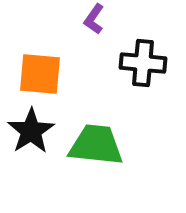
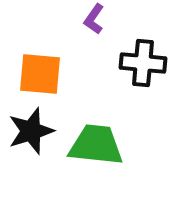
black star: rotated 15 degrees clockwise
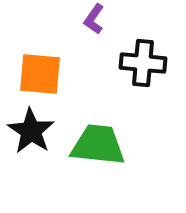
black star: rotated 21 degrees counterclockwise
green trapezoid: moved 2 px right
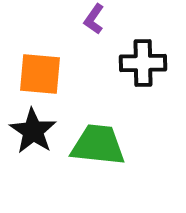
black cross: rotated 6 degrees counterclockwise
black star: moved 2 px right
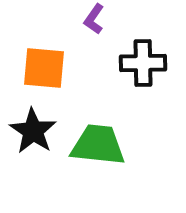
orange square: moved 4 px right, 6 px up
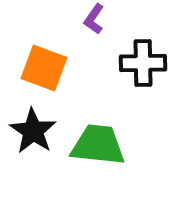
orange square: rotated 15 degrees clockwise
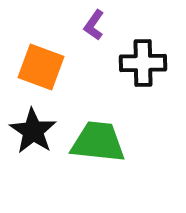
purple L-shape: moved 6 px down
orange square: moved 3 px left, 1 px up
green trapezoid: moved 3 px up
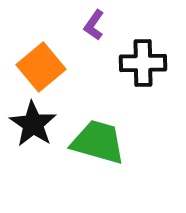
orange square: rotated 30 degrees clockwise
black star: moved 7 px up
green trapezoid: rotated 10 degrees clockwise
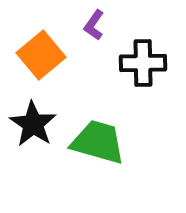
orange square: moved 12 px up
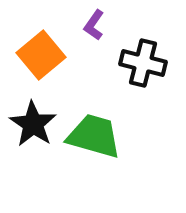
black cross: rotated 15 degrees clockwise
green trapezoid: moved 4 px left, 6 px up
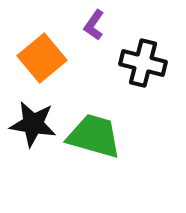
orange square: moved 1 px right, 3 px down
black star: rotated 24 degrees counterclockwise
